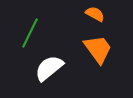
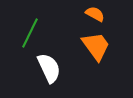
orange trapezoid: moved 2 px left, 3 px up
white semicircle: rotated 104 degrees clockwise
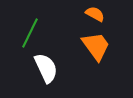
white semicircle: moved 3 px left
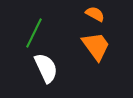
green line: moved 4 px right
